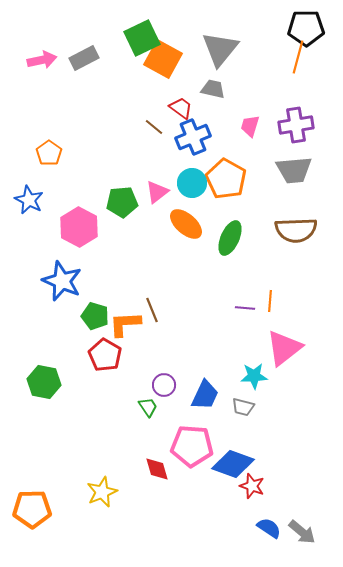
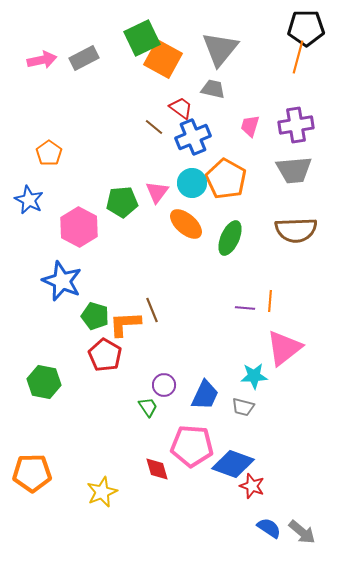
pink triangle at (157, 192): rotated 15 degrees counterclockwise
orange pentagon at (32, 509): moved 36 px up
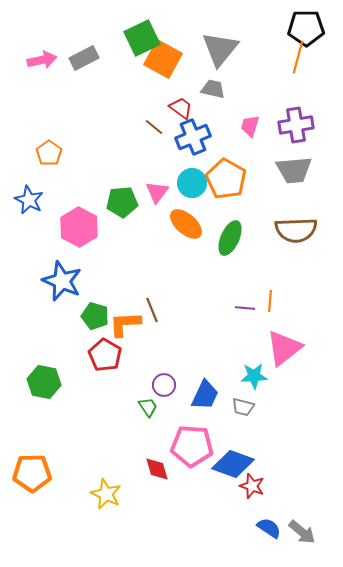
yellow star at (102, 492): moved 4 px right, 2 px down; rotated 24 degrees counterclockwise
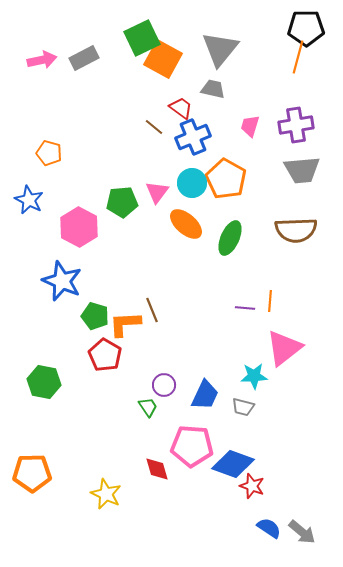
orange pentagon at (49, 153): rotated 20 degrees counterclockwise
gray trapezoid at (294, 170): moved 8 px right
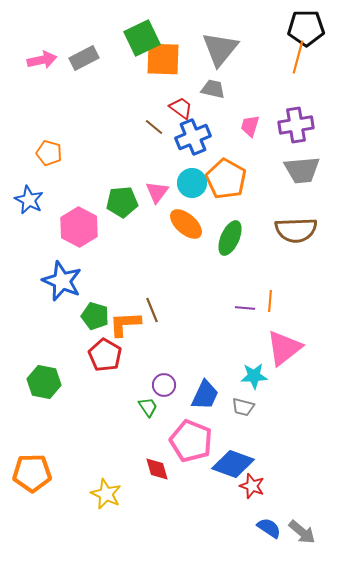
orange square at (163, 59): rotated 27 degrees counterclockwise
pink pentagon at (192, 446): moved 1 px left, 5 px up; rotated 18 degrees clockwise
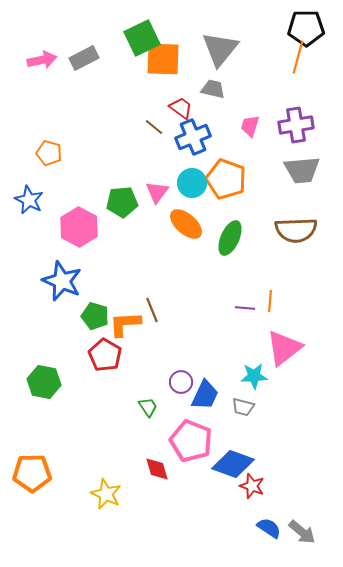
orange pentagon at (226, 179): rotated 9 degrees counterclockwise
purple circle at (164, 385): moved 17 px right, 3 px up
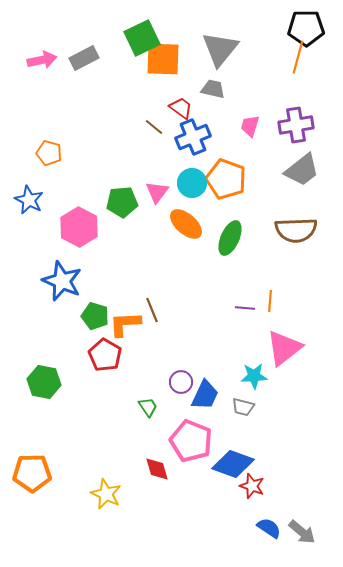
gray trapezoid at (302, 170): rotated 33 degrees counterclockwise
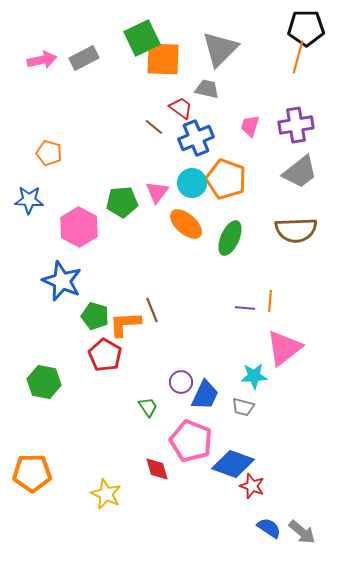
gray triangle at (220, 49): rotated 6 degrees clockwise
gray trapezoid at (213, 89): moved 6 px left
blue cross at (193, 137): moved 3 px right, 1 px down
gray trapezoid at (302, 170): moved 2 px left, 2 px down
blue star at (29, 200): rotated 24 degrees counterclockwise
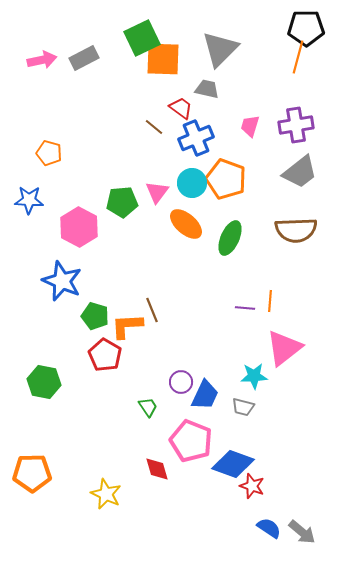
orange L-shape at (125, 324): moved 2 px right, 2 px down
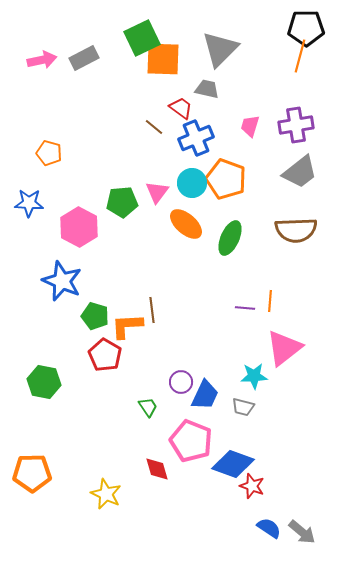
orange line at (298, 57): moved 2 px right, 1 px up
blue star at (29, 200): moved 3 px down
brown line at (152, 310): rotated 15 degrees clockwise
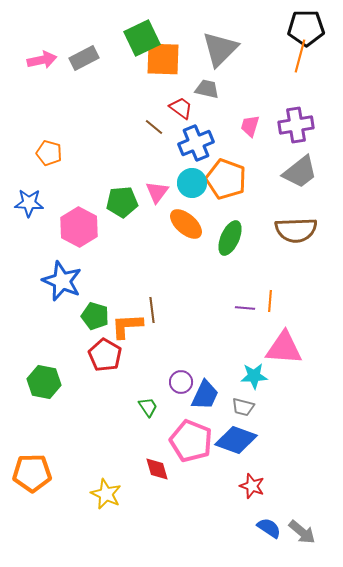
blue cross at (196, 138): moved 5 px down
pink triangle at (284, 348): rotated 42 degrees clockwise
blue diamond at (233, 464): moved 3 px right, 24 px up
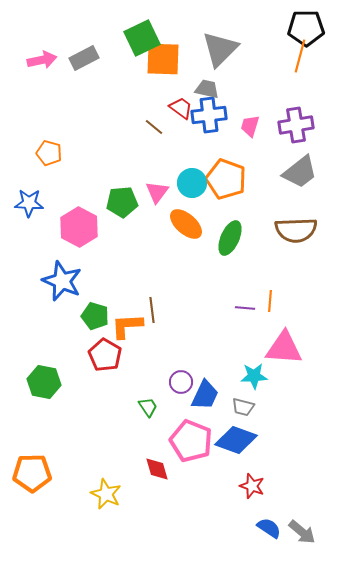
blue cross at (196, 143): moved 13 px right, 28 px up; rotated 16 degrees clockwise
